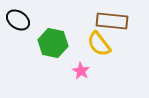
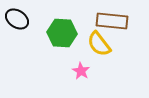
black ellipse: moved 1 px left, 1 px up
green hexagon: moved 9 px right, 10 px up; rotated 8 degrees counterclockwise
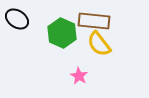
brown rectangle: moved 18 px left
green hexagon: rotated 20 degrees clockwise
pink star: moved 2 px left, 5 px down
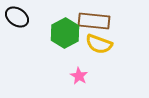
black ellipse: moved 2 px up
green hexagon: moved 3 px right; rotated 8 degrees clockwise
yellow semicircle: rotated 32 degrees counterclockwise
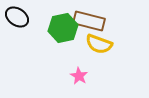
brown rectangle: moved 5 px left; rotated 8 degrees clockwise
green hexagon: moved 2 px left, 5 px up; rotated 16 degrees clockwise
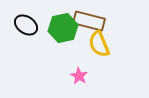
black ellipse: moved 9 px right, 8 px down
yellow semicircle: rotated 48 degrees clockwise
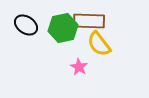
brown rectangle: rotated 12 degrees counterclockwise
yellow semicircle: rotated 16 degrees counterclockwise
pink star: moved 9 px up
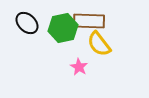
black ellipse: moved 1 px right, 2 px up; rotated 10 degrees clockwise
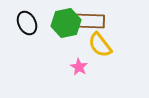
black ellipse: rotated 20 degrees clockwise
green hexagon: moved 3 px right, 5 px up
yellow semicircle: moved 1 px right, 1 px down
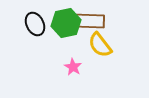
black ellipse: moved 8 px right, 1 px down
pink star: moved 6 px left
